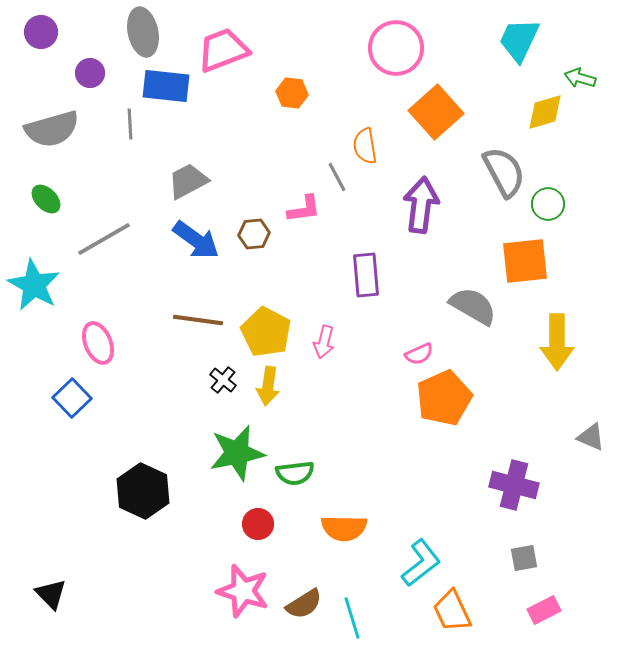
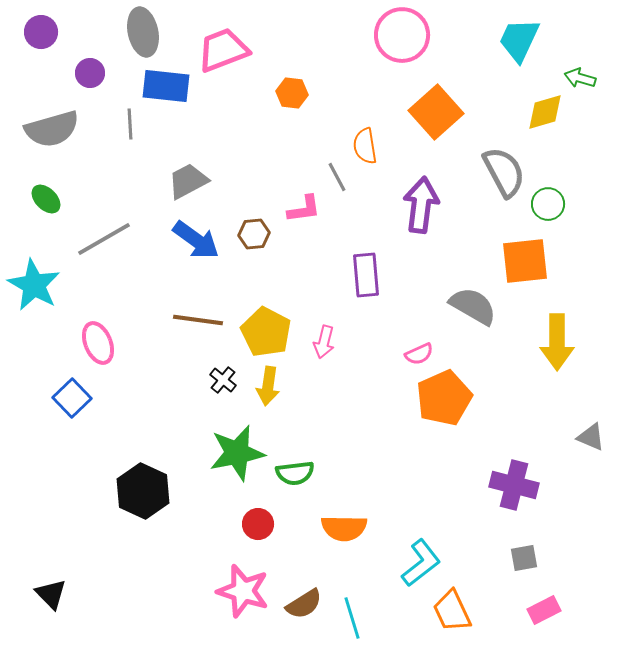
pink circle at (396, 48): moved 6 px right, 13 px up
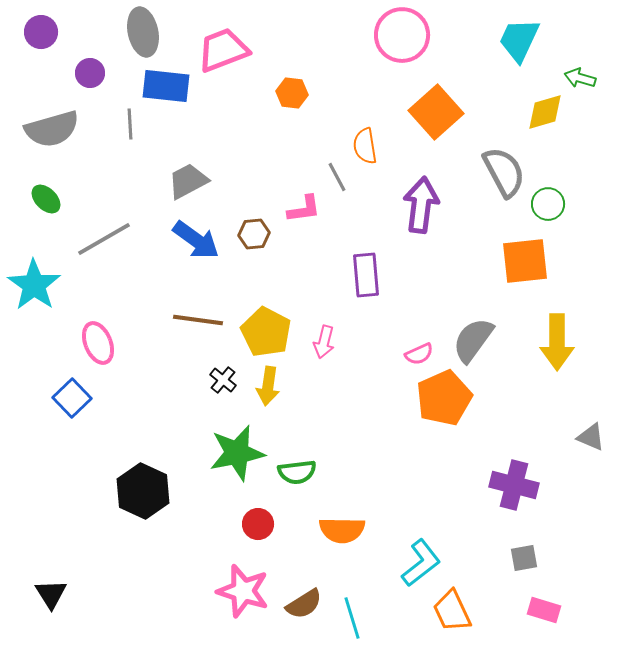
cyan star at (34, 285): rotated 6 degrees clockwise
gray semicircle at (473, 306): moved 34 px down; rotated 84 degrees counterclockwise
green semicircle at (295, 473): moved 2 px right, 1 px up
orange semicircle at (344, 528): moved 2 px left, 2 px down
black triangle at (51, 594): rotated 12 degrees clockwise
pink rectangle at (544, 610): rotated 44 degrees clockwise
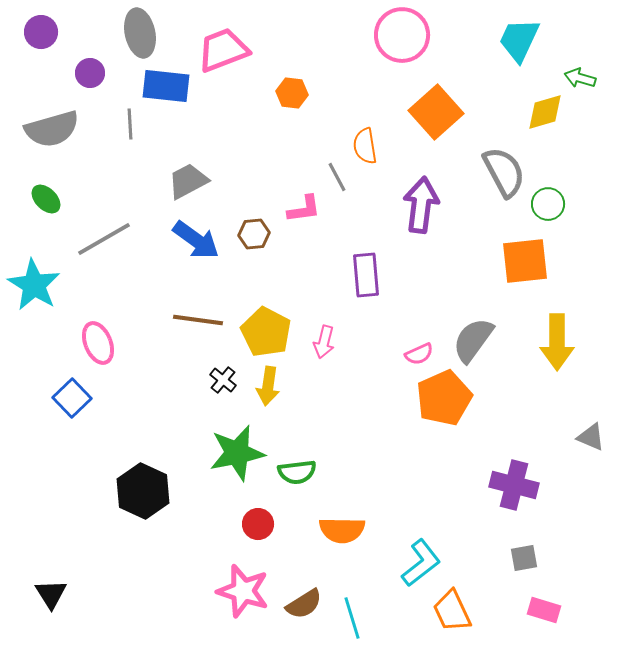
gray ellipse at (143, 32): moved 3 px left, 1 px down
cyan star at (34, 285): rotated 4 degrees counterclockwise
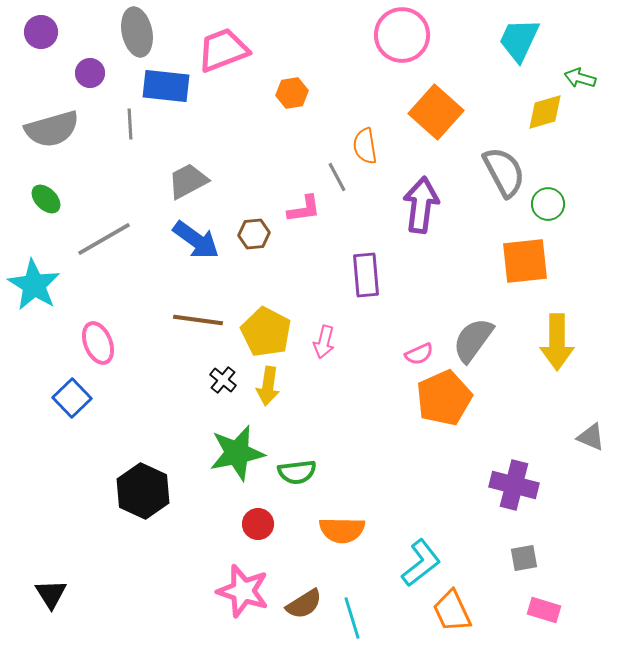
gray ellipse at (140, 33): moved 3 px left, 1 px up
orange hexagon at (292, 93): rotated 16 degrees counterclockwise
orange square at (436, 112): rotated 6 degrees counterclockwise
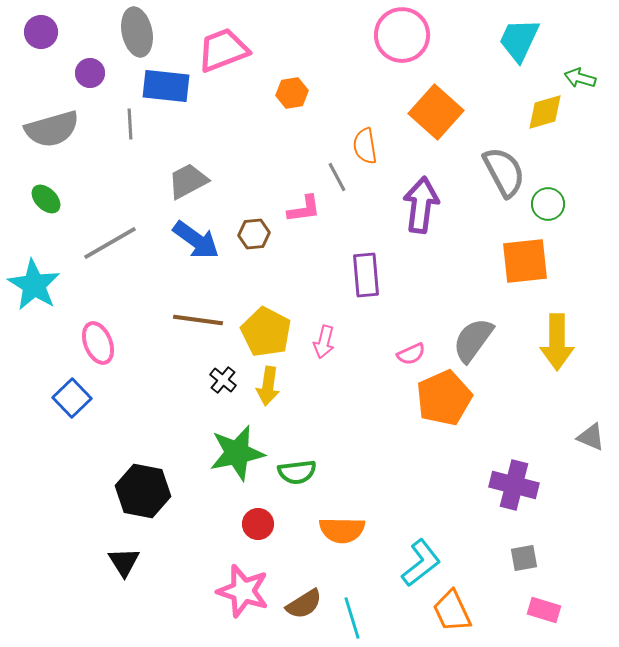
gray line at (104, 239): moved 6 px right, 4 px down
pink semicircle at (419, 354): moved 8 px left
black hexagon at (143, 491): rotated 14 degrees counterclockwise
black triangle at (51, 594): moved 73 px right, 32 px up
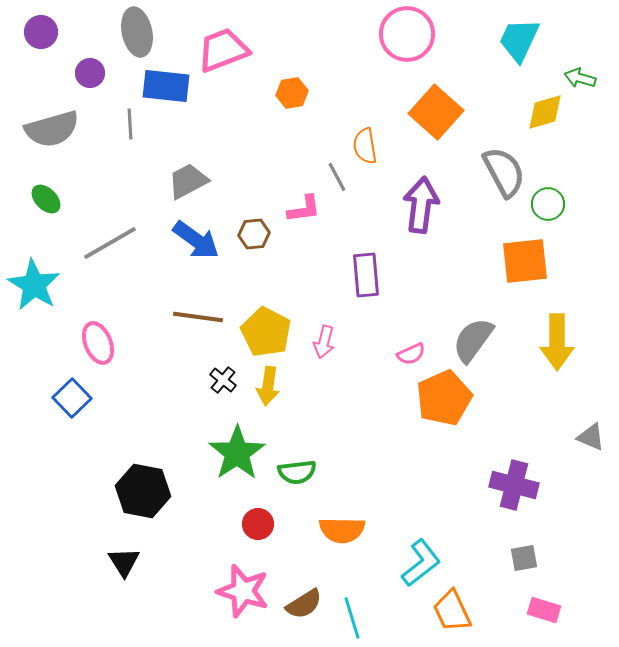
pink circle at (402, 35): moved 5 px right, 1 px up
brown line at (198, 320): moved 3 px up
green star at (237, 453): rotated 22 degrees counterclockwise
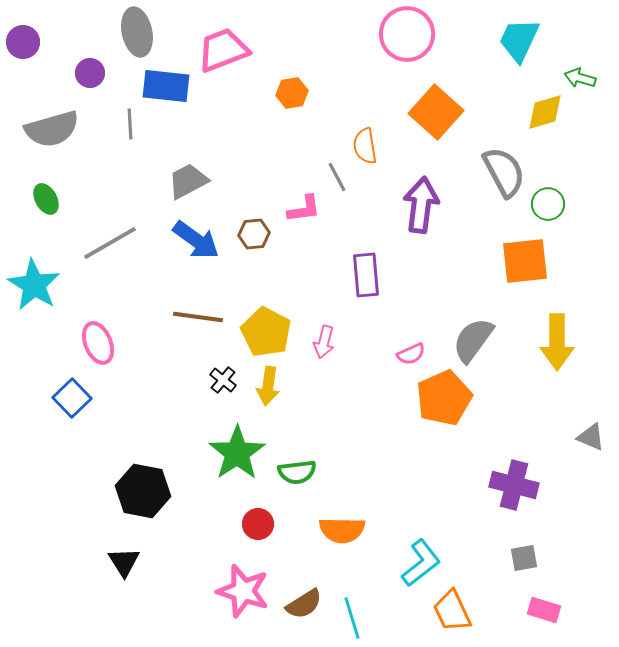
purple circle at (41, 32): moved 18 px left, 10 px down
green ellipse at (46, 199): rotated 16 degrees clockwise
